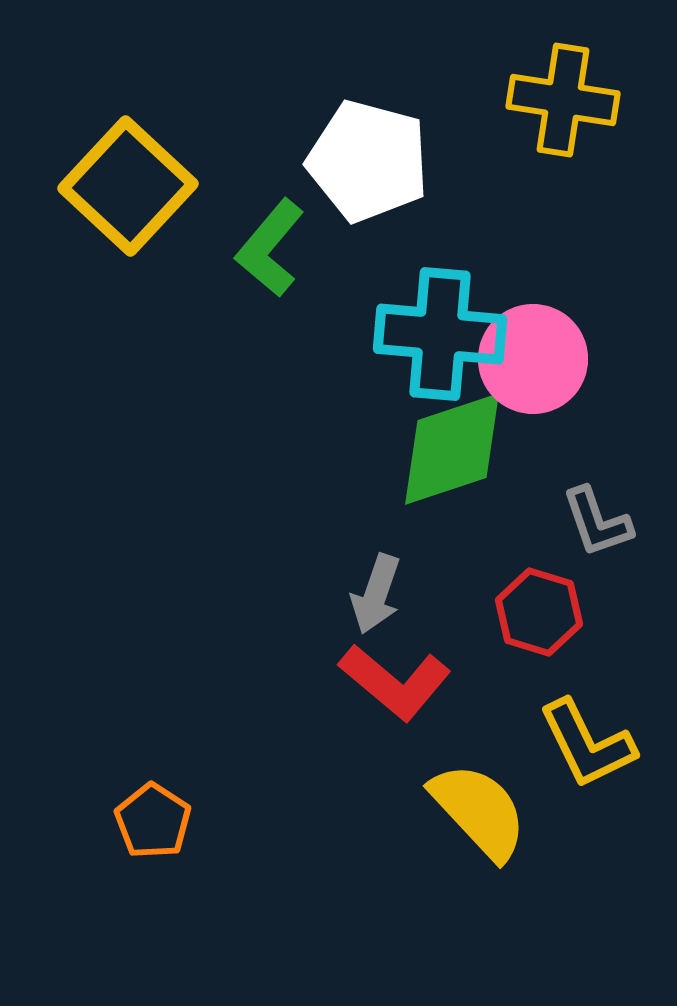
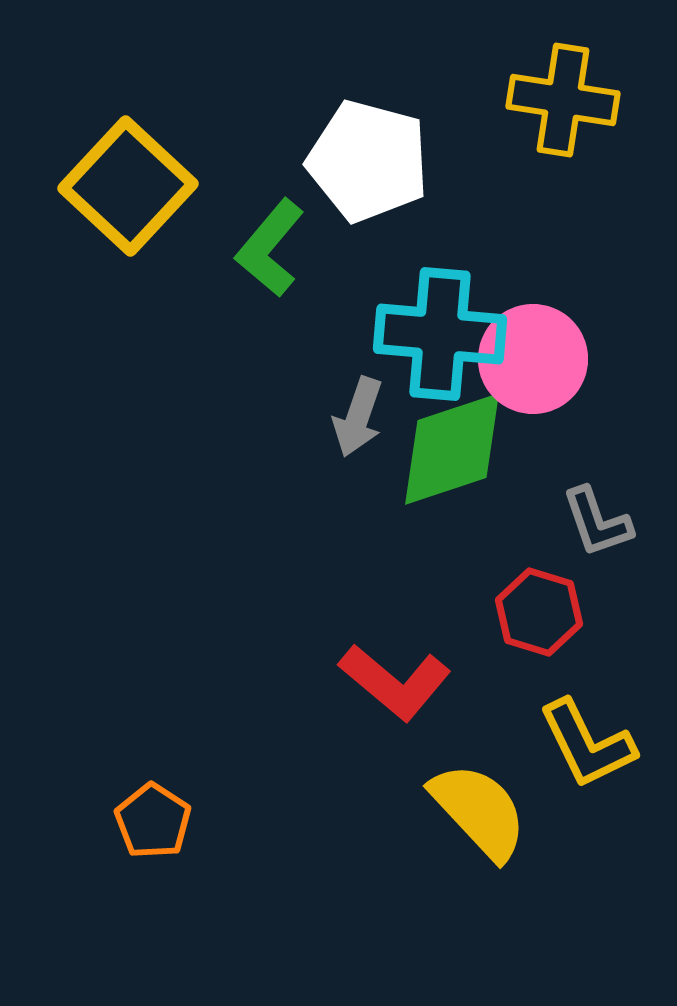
gray arrow: moved 18 px left, 177 px up
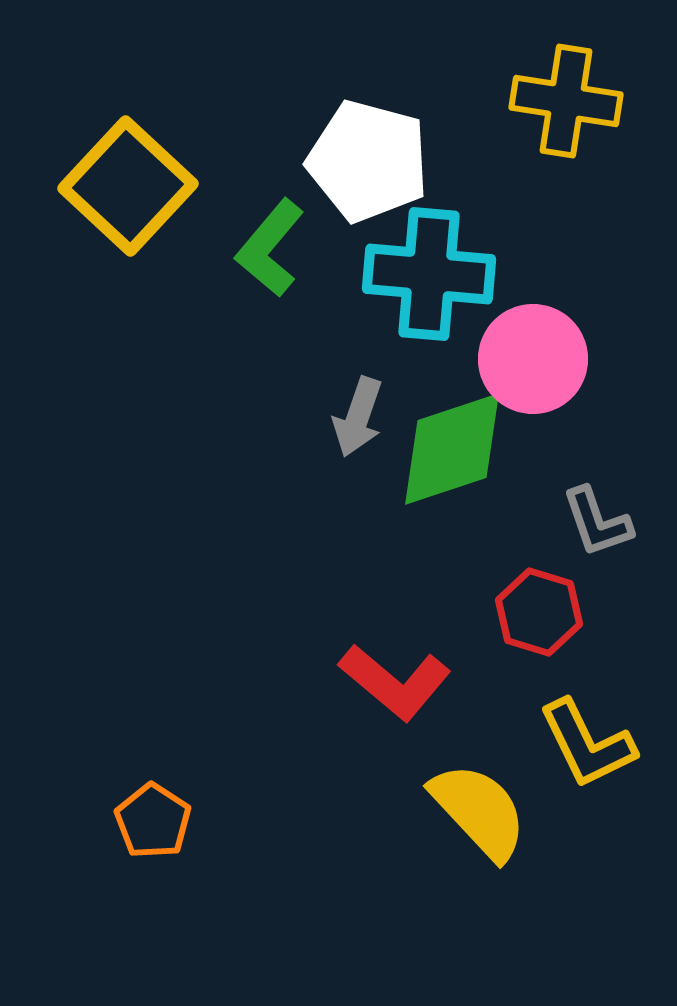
yellow cross: moved 3 px right, 1 px down
cyan cross: moved 11 px left, 60 px up
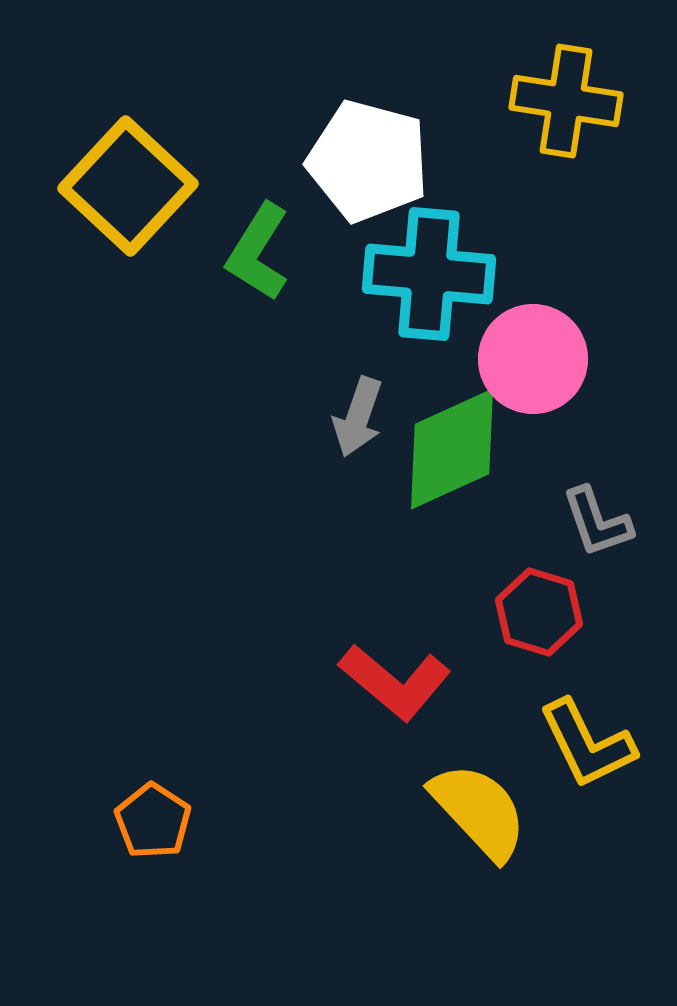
green L-shape: moved 12 px left, 4 px down; rotated 8 degrees counterclockwise
green diamond: rotated 6 degrees counterclockwise
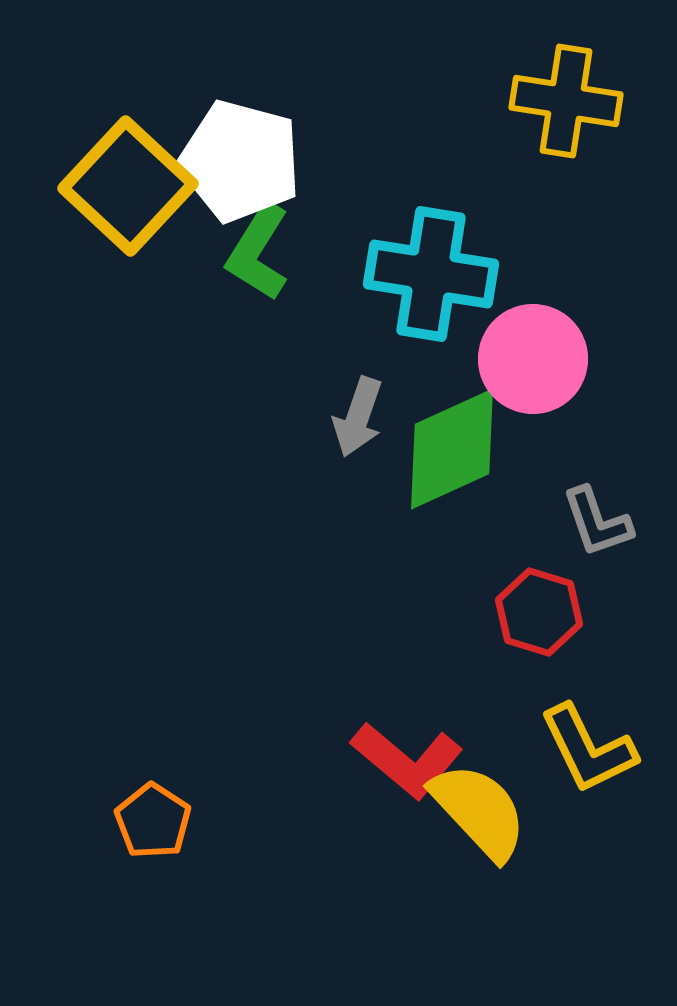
white pentagon: moved 128 px left
cyan cross: moved 2 px right; rotated 4 degrees clockwise
red L-shape: moved 12 px right, 78 px down
yellow L-shape: moved 1 px right, 5 px down
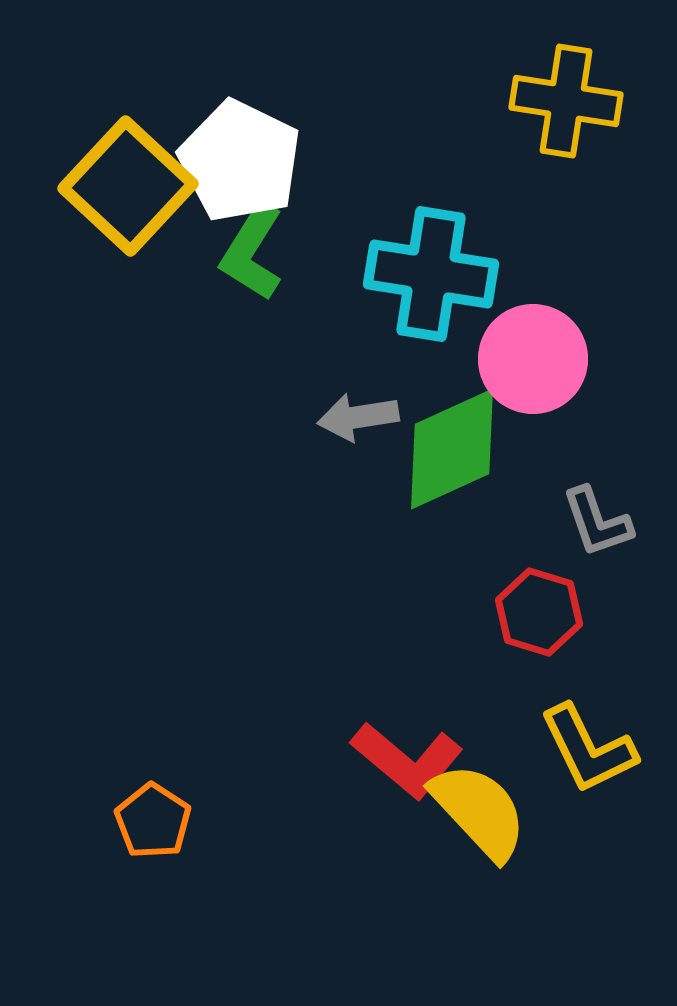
white pentagon: rotated 11 degrees clockwise
green L-shape: moved 6 px left
gray arrow: rotated 62 degrees clockwise
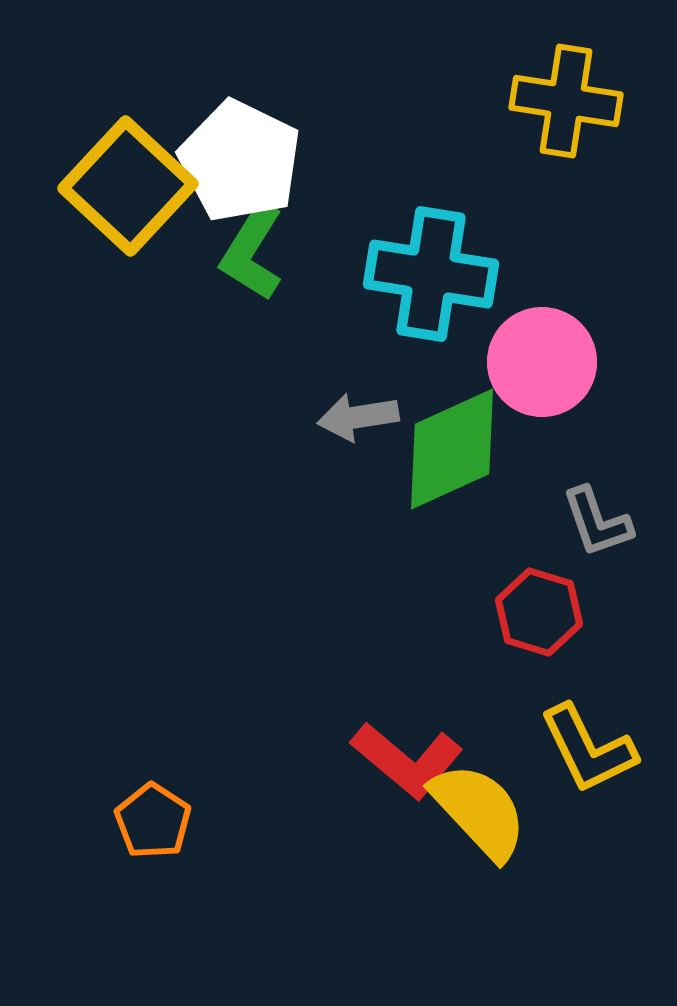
pink circle: moved 9 px right, 3 px down
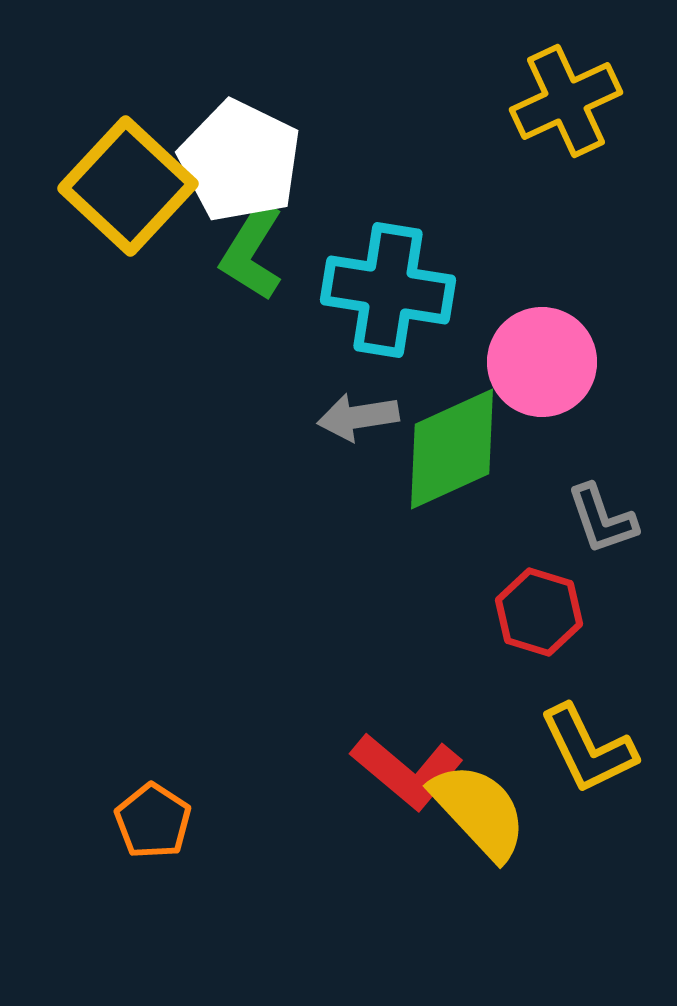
yellow cross: rotated 34 degrees counterclockwise
cyan cross: moved 43 px left, 16 px down
gray L-shape: moved 5 px right, 3 px up
red L-shape: moved 11 px down
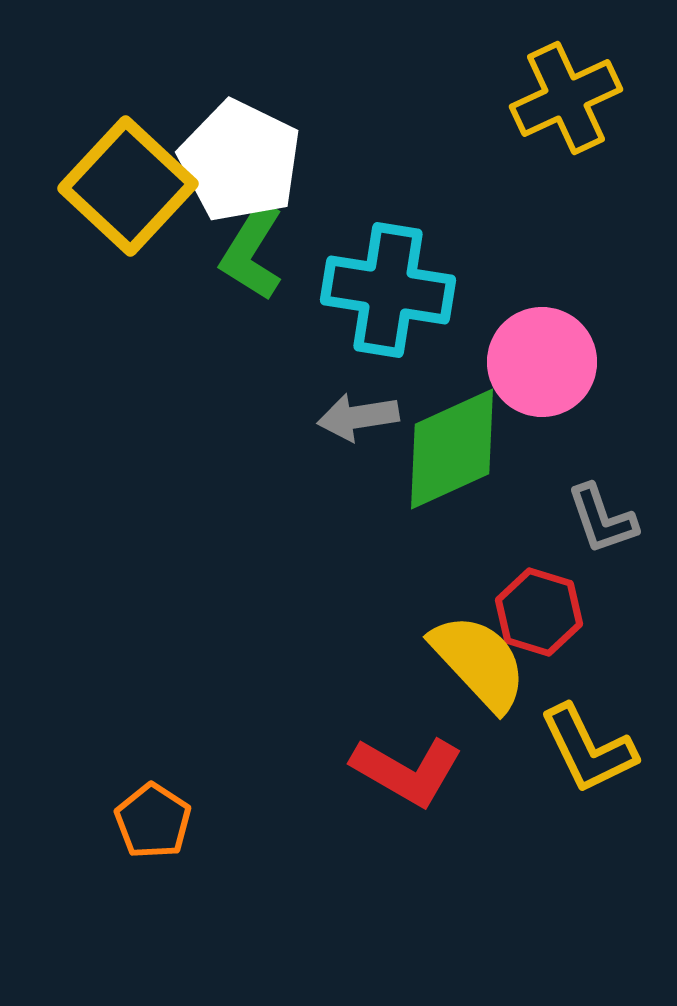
yellow cross: moved 3 px up
red L-shape: rotated 10 degrees counterclockwise
yellow semicircle: moved 149 px up
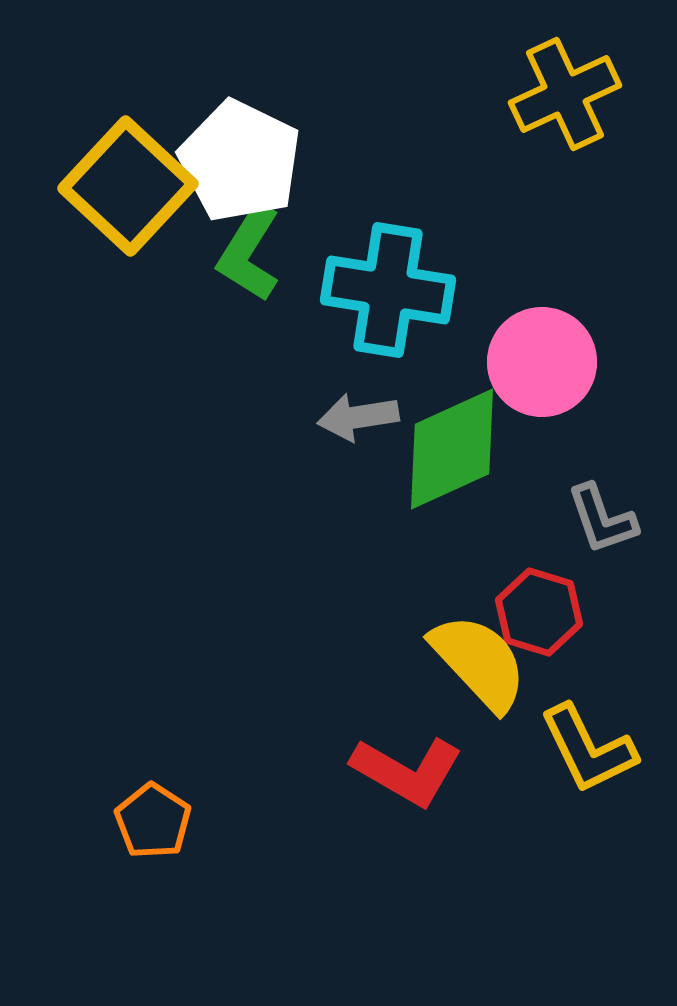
yellow cross: moved 1 px left, 4 px up
green L-shape: moved 3 px left, 1 px down
